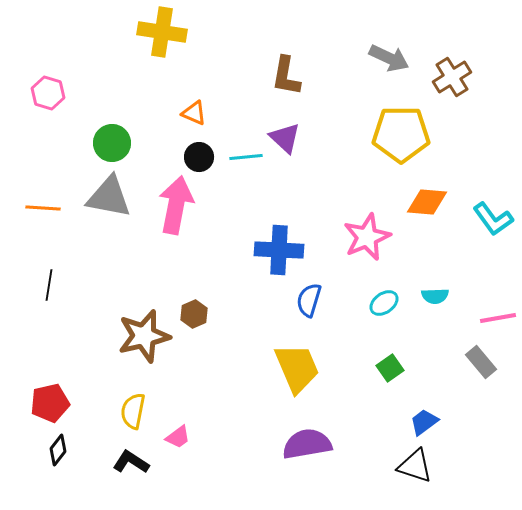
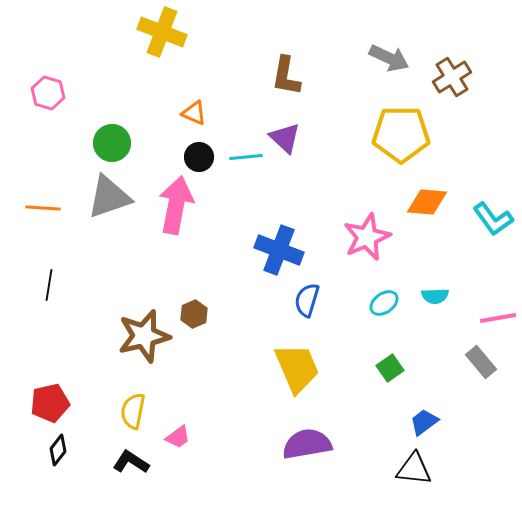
yellow cross: rotated 12 degrees clockwise
gray triangle: rotated 30 degrees counterclockwise
blue cross: rotated 18 degrees clockwise
blue semicircle: moved 2 px left
black triangle: moved 1 px left, 3 px down; rotated 12 degrees counterclockwise
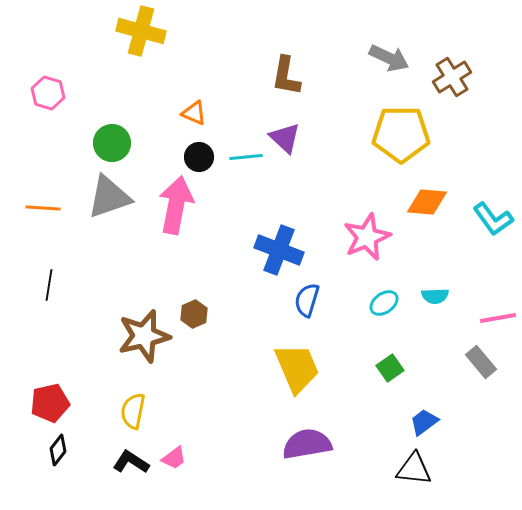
yellow cross: moved 21 px left, 1 px up; rotated 6 degrees counterclockwise
pink trapezoid: moved 4 px left, 21 px down
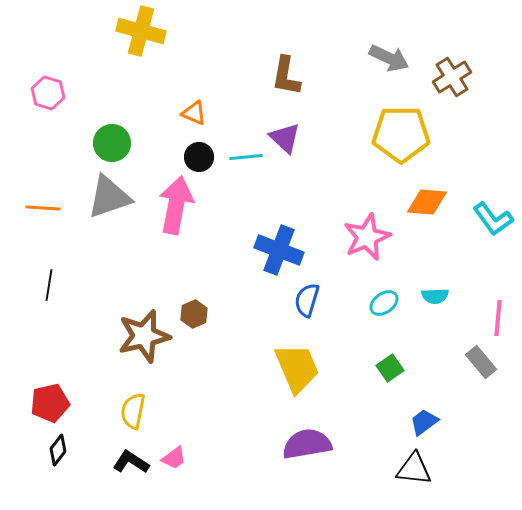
pink line: rotated 75 degrees counterclockwise
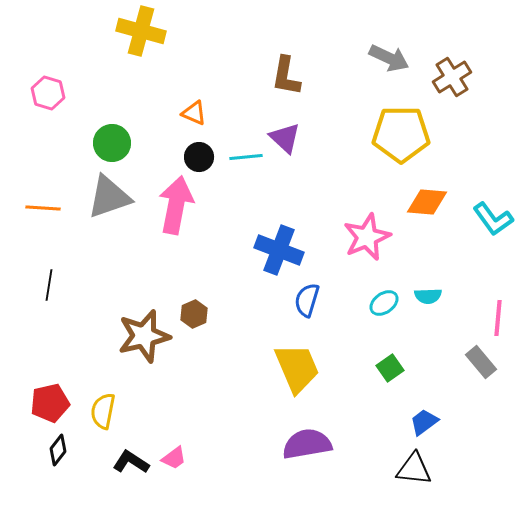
cyan semicircle: moved 7 px left
yellow semicircle: moved 30 px left
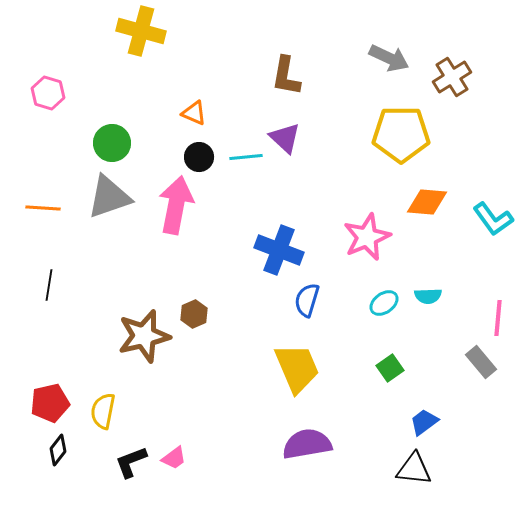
black L-shape: rotated 54 degrees counterclockwise
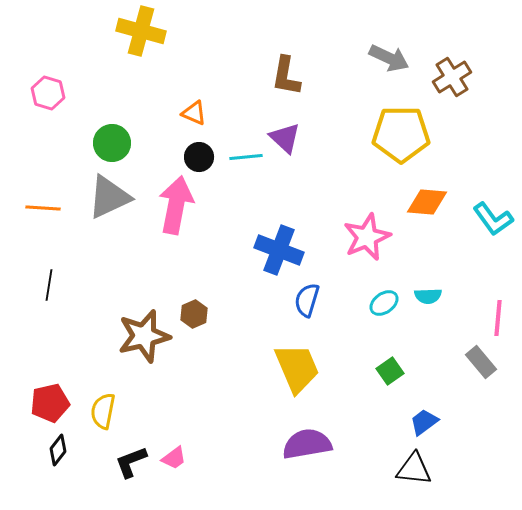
gray triangle: rotated 6 degrees counterclockwise
green square: moved 3 px down
